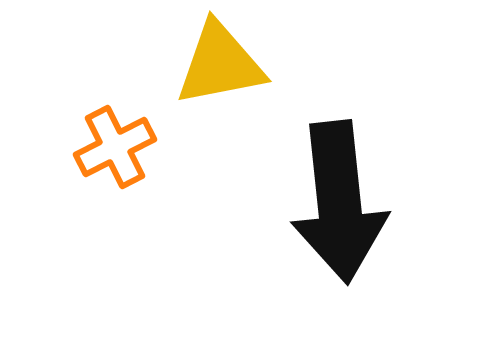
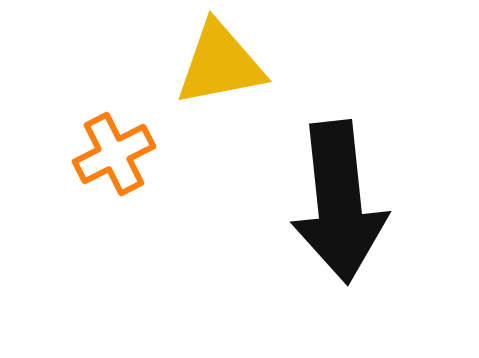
orange cross: moved 1 px left, 7 px down
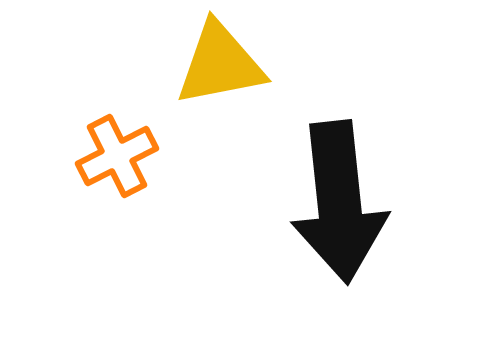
orange cross: moved 3 px right, 2 px down
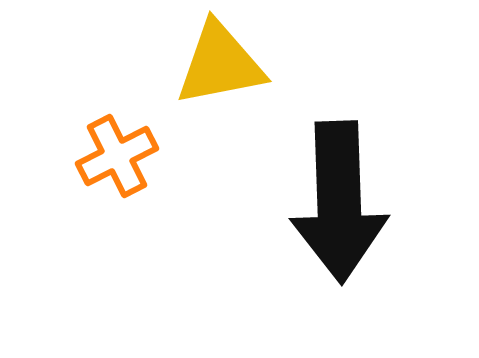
black arrow: rotated 4 degrees clockwise
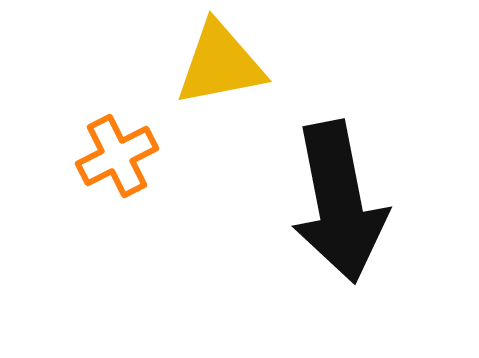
black arrow: rotated 9 degrees counterclockwise
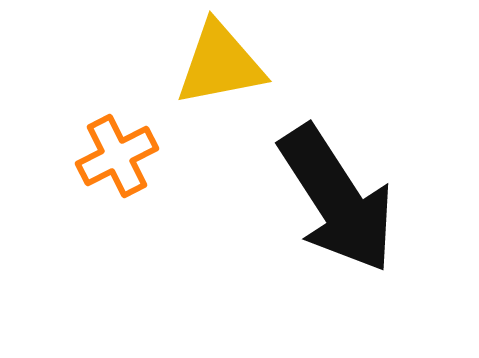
black arrow: moved 2 px left, 3 px up; rotated 22 degrees counterclockwise
